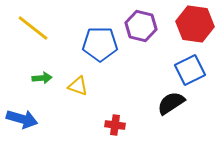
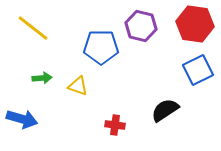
blue pentagon: moved 1 px right, 3 px down
blue square: moved 8 px right
black semicircle: moved 6 px left, 7 px down
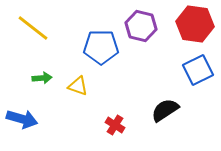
red cross: rotated 24 degrees clockwise
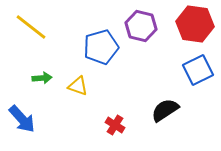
yellow line: moved 2 px left, 1 px up
blue pentagon: rotated 16 degrees counterclockwise
blue arrow: rotated 32 degrees clockwise
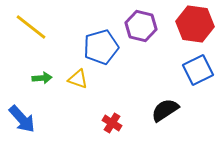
yellow triangle: moved 7 px up
red cross: moved 3 px left, 2 px up
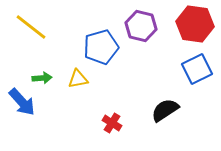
blue square: moved 1 px left, 1 px up
yellow triangle: rotated 30 degrees counterclockwise
blue arrow: moved 17 px up
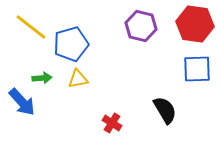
blue pentagon: moved 30 px left, 3 px up
blue square: rotated 24 degrees clockwise
black semicircle: rotated 92 degrees clockwise
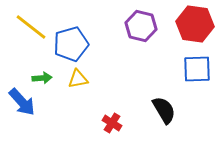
black semicircle: moved 1 px left
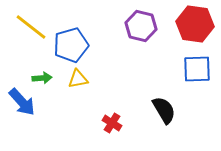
blue pentagon: moved 1 px down
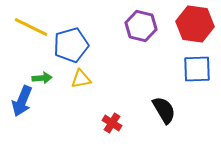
yellow line: rotated 12 degrees counterclockwise
yellow triangle: moved 3 px right
blue arrow: moved 1 px up; rotated 64 degrees clockwise
